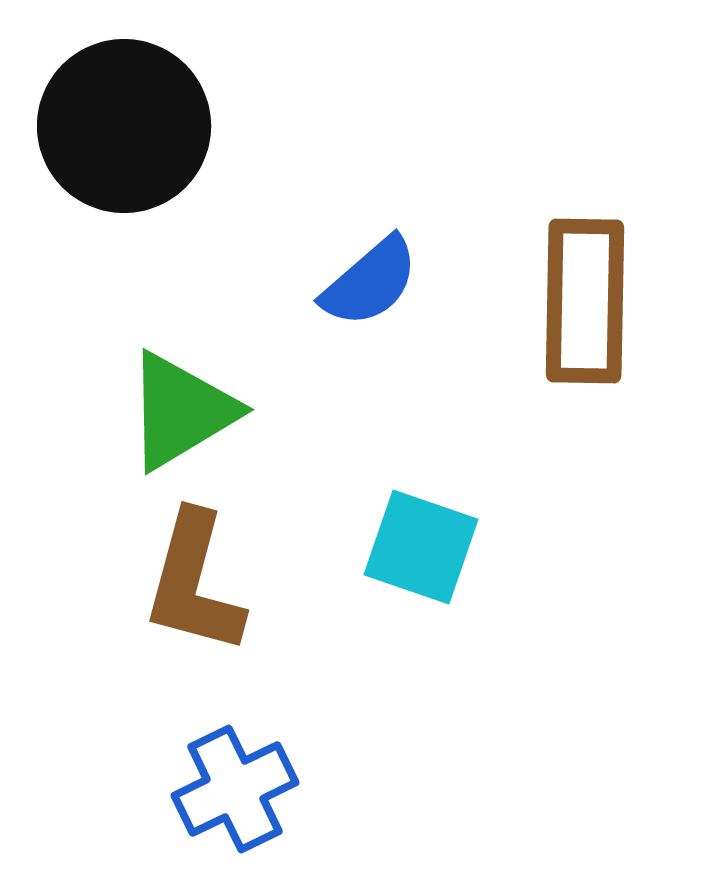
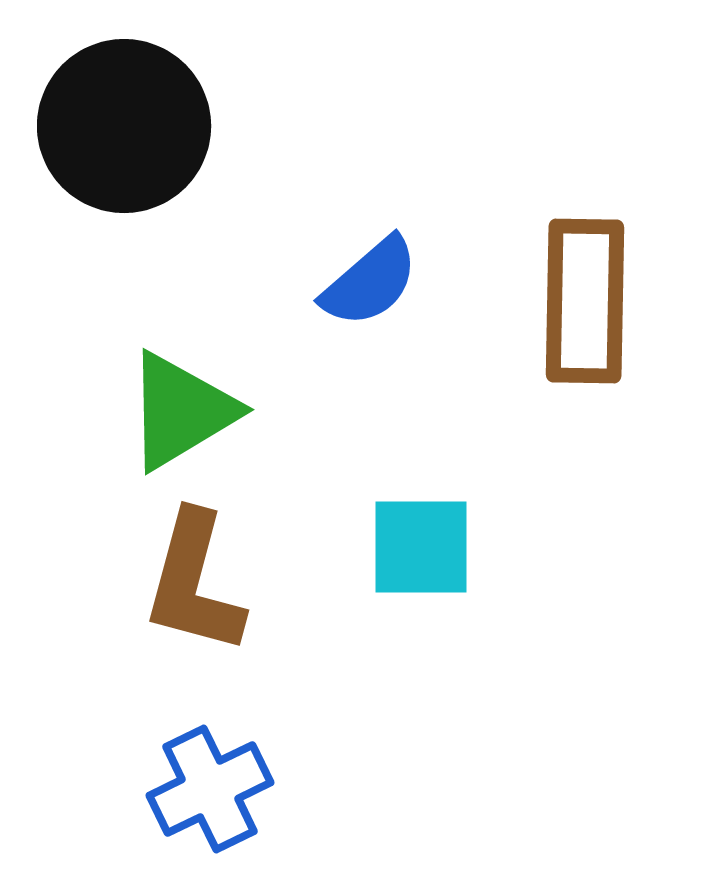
cyan square: rotated 19 degrees counterclockwise
blue cross: moved 25 px left
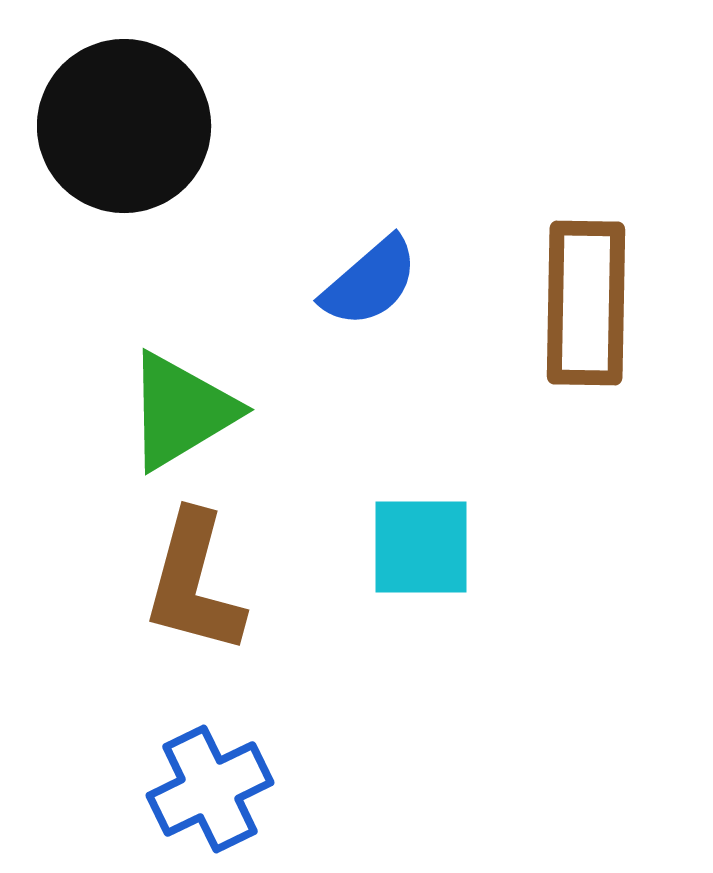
brown rectangle: moved 1 px right, 2 px down
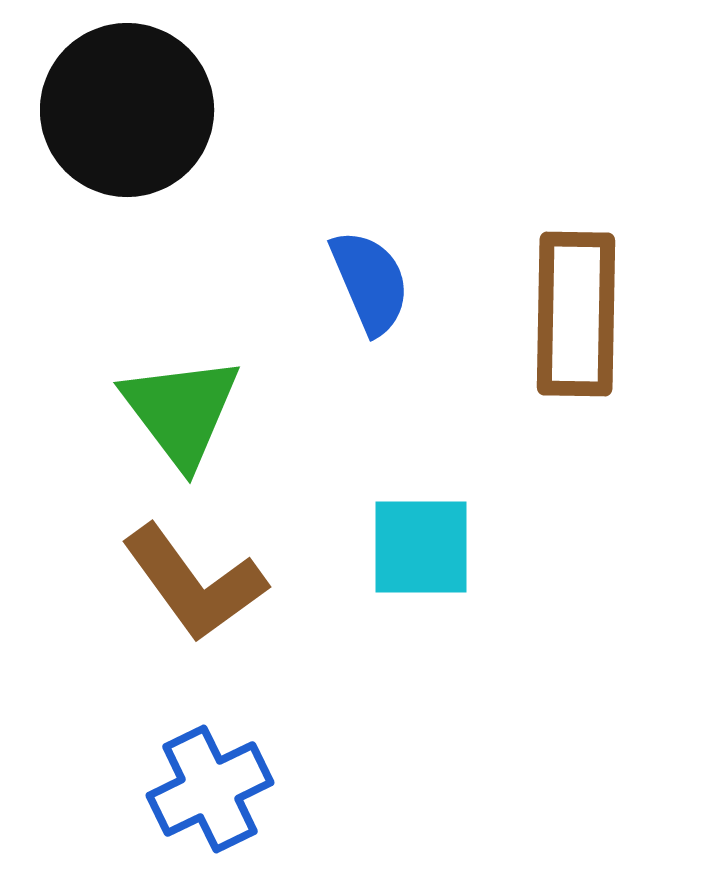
black circle: moved 3 px right, 16 px up
blue semicircle: rotated 72 degrees counterclockwise
brown rectangle: moved 10 px left, 11 px down
green triangle: rotated 36 degrees counterclockwise
brown L-shape: rotated 51 degrees counterclockwise
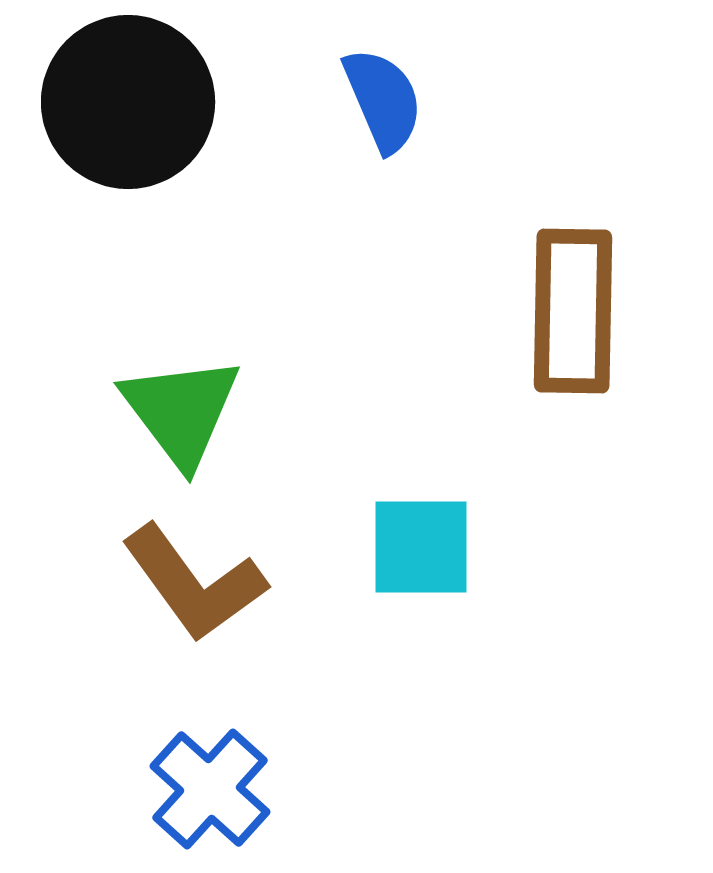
black circle: moved 1 px right, 8 px up
blue semicircle: moved 13 px right, 182 px up
brown rectangle: moved 3 px left, 3 px up
blue cross: rotated 22 degrees counterclockwise
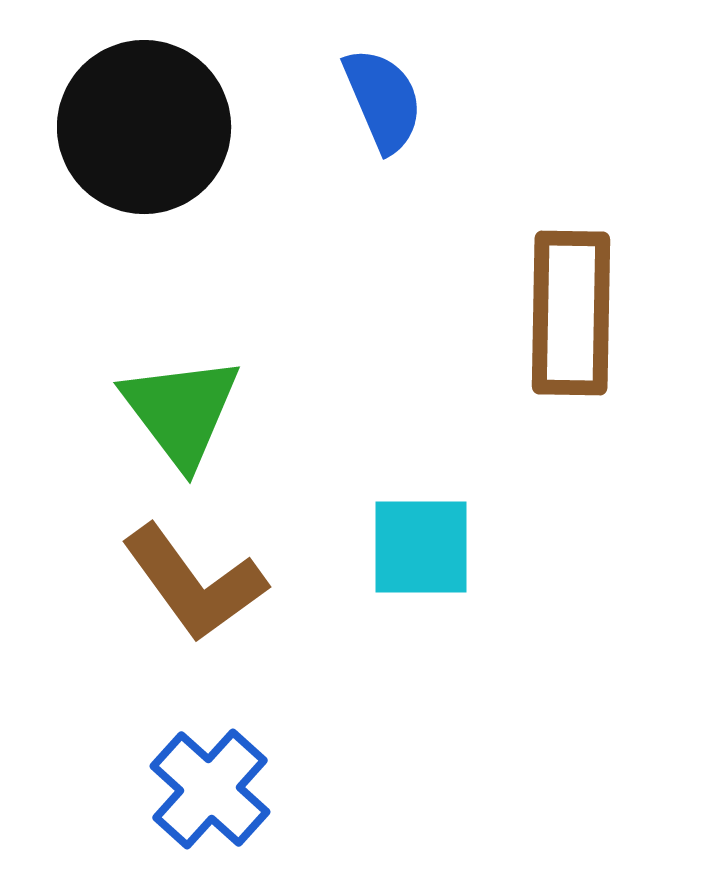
black circle: moved 16 px right, 25 px down
brown rectangle: moved 2 px left, 2 px down
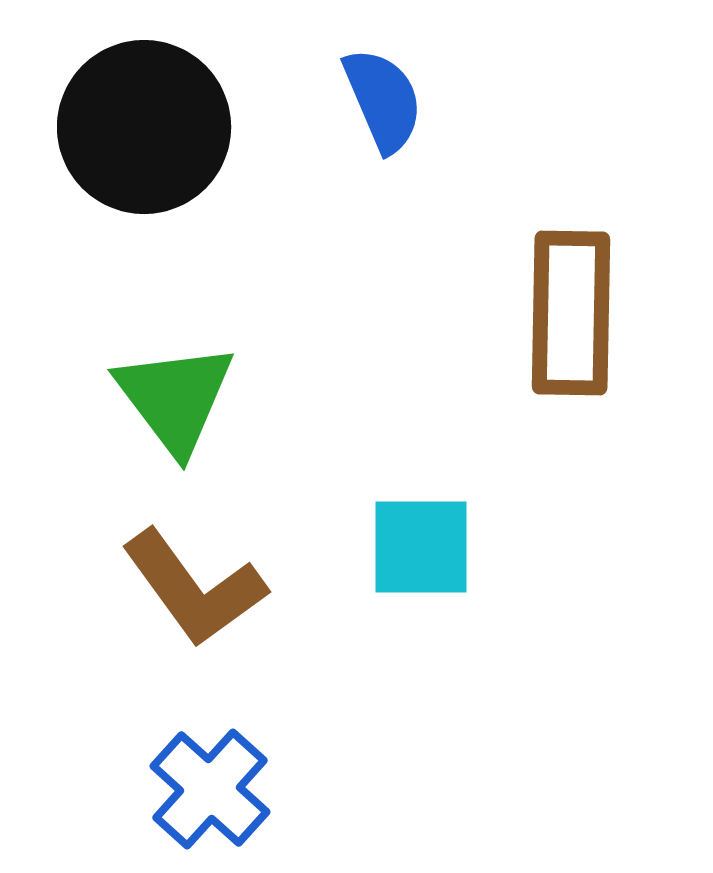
green triangle: moved 6 px left, 13 px up
brown L-shape: moved 5 px down
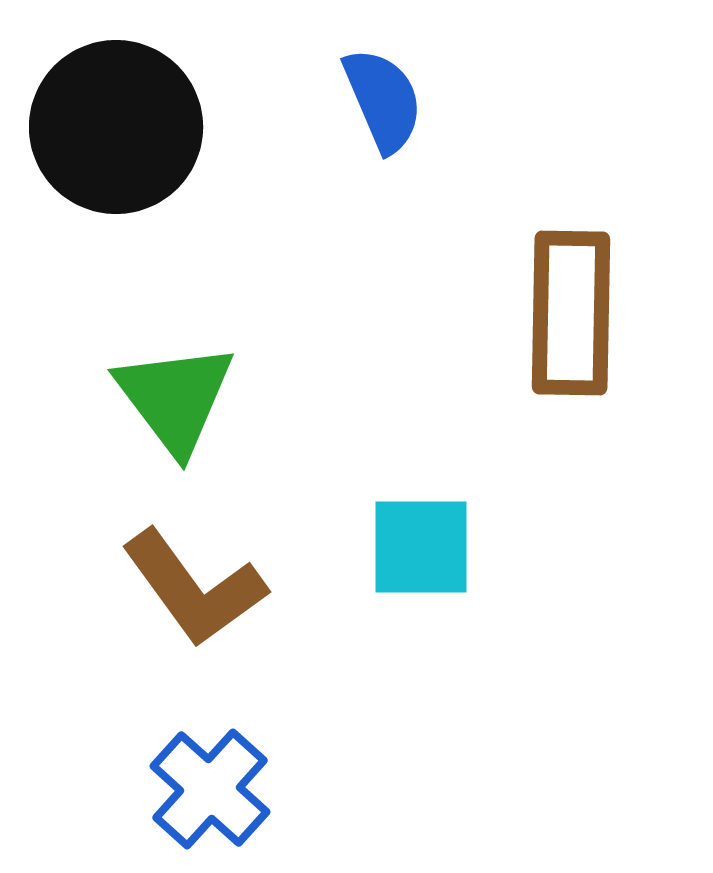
black circle: moved 28 px left
